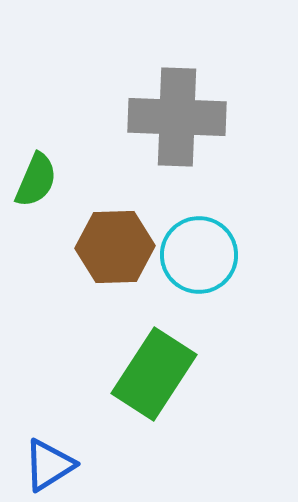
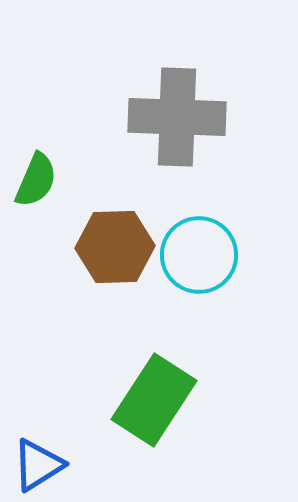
green rectangle: moved 26 px down
blue triangle: moved 11 px left
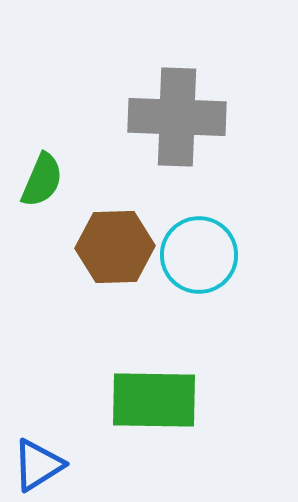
green semicircle: moved 6 px right
green rectangle: rotated 58 degrees clockwise
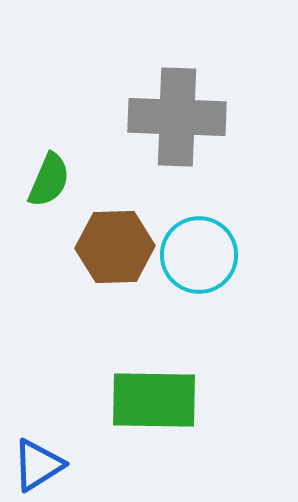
green semicircle: moved 7 px right
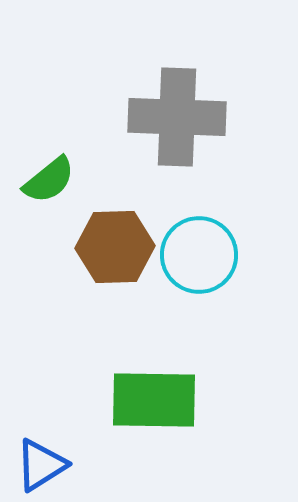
green semicircle: rotated 28 degrees clockwise
blue triangle: moved 3 px right
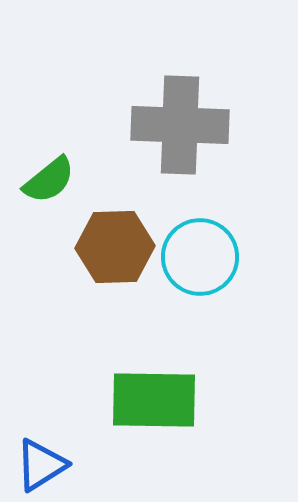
gray cross: moved 3 px right, 8 px down
cyan circle: moved 1 px right, 2 px down
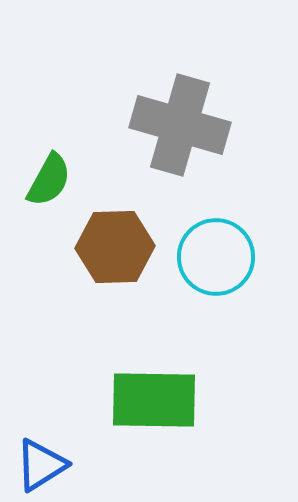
gray cross: rotated 14 degrees clockwise
green semicircle: rotated 22 degrees counterclockwise
cyan circle: moved 16 px right
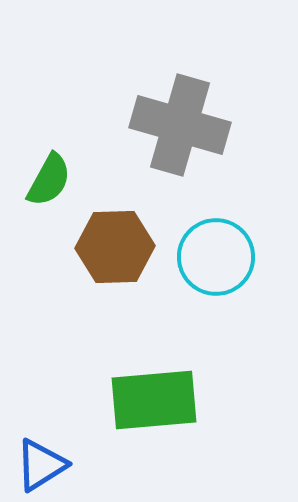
green rectangle: rotated 6 degrees counterclockwise
